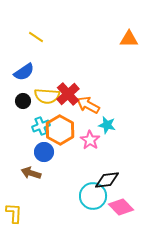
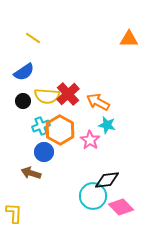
yellow line: moved 3 px left, 1 px down
orange arrow: moved 10 px right, 3 px up
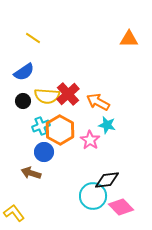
yellow L-shape: rotated 40 degrees counterclockwise
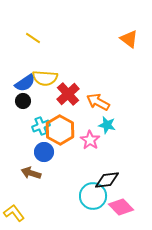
orange triangle: rotated 36 degrees clockwise
blue semicircle: moved 1 px right, 11 px down
yellow semicircle: moved 2 px left, 18 px up
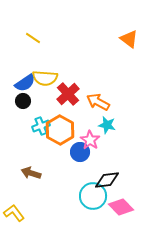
blue circle: moved 36 px right
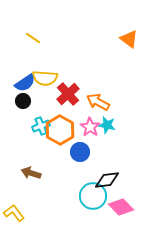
pink star: moved 13 px up
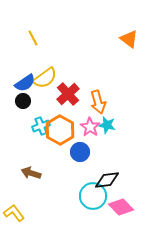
yellow line: rotated 28 degrees clockwise
yellow semicircle: rotated 40 degrees counterclockwise
orange arrow: rotated 135 degrees counterclockwise
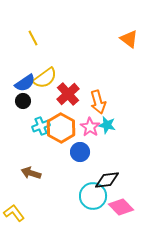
orange hexagon: moved 1 px right, 2 px up
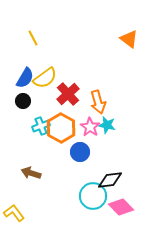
blue semicircle: moved 5 px up; rotated 25 degrees counterclockwise
black diamond: moved 3 px right
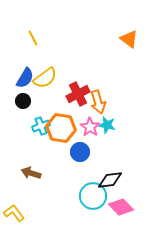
red cross: moved 10 px right; rotated 15 degrees clockwise
orange hexagon: rotated 20 degrees counterclockwise
